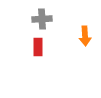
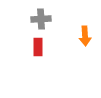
gray cross: moved 1 px left
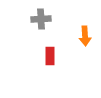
red rectangle: moved 12 px right, 9 px down
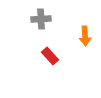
red rectangle: rotated 42 degrees counterclockwise
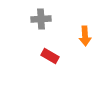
red rectangle: rotated 18 degrees counterclockwise
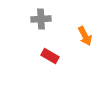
orange arrow: rotated 24 degrees counterclockwise
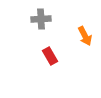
red rectangle: rotated 30 degrees clockwise
